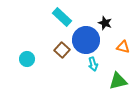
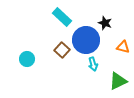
green triangle: rotated 12 degrees counterclockwise
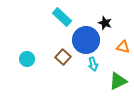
brown square: moved 1 px right, 7 px down
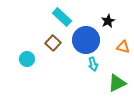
black star: moved 3 px right, 2 px up; rotated 24 degrees clockwise
brown square: moved 10 px left, 14 px up
green triangle: moved 1 px left, 2 px down
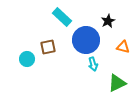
brown square: moved 5 px left, 4 px down; rotated 35 degrees clockwise
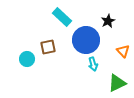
orange triangle: moved 4 px down; rotated 32 degrees clockwise
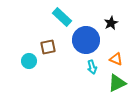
black star: moved 3 px right, 2 px down
orange triangle: moved 7 px left, 8 px down; rotated 24 degrees counterclockwise
cyan circle: moved 2 px right, 2 px down
cyan arrow: moved 1 px left, 3 px down
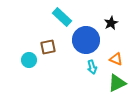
cyan circle: moved 1 px up
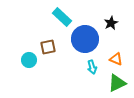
blue circle: moved 1 px left, 1 px up
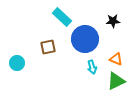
black star: moved 2 px right, 2 px up; rotated 24 degrees clockwise
cyan circle: moved 12 px left, 3 px down
green triangle: moved 1 px left, 2 px up
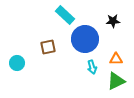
cyan rectangle: moved 3 px right, 2 px up
orange triangle: rotated 24 degrees counterclockwise
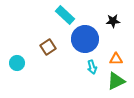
brown square: rotated 21 degrees counterclockwise
